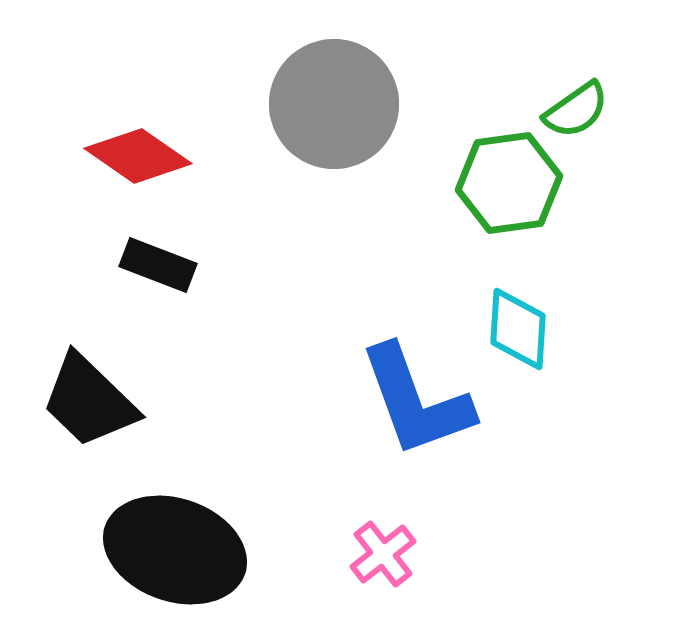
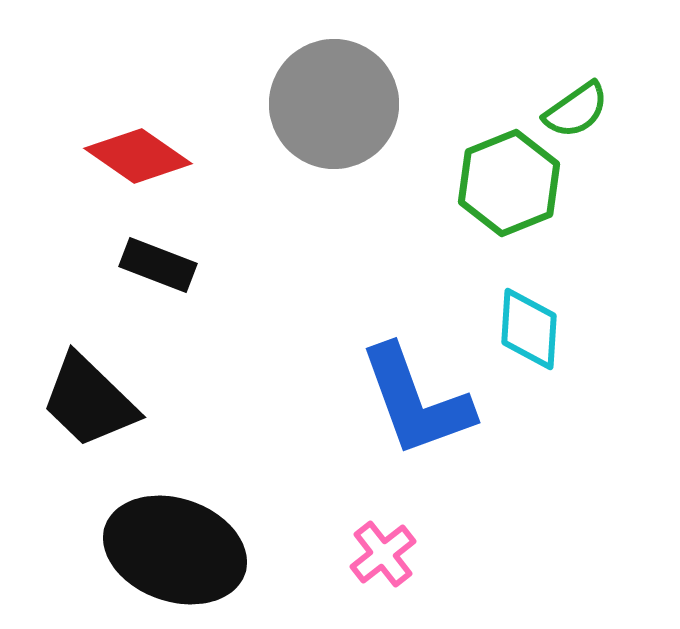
green hexagon: rotated 14 degrees counterclockwise
cyan diamond: moved 11 px right
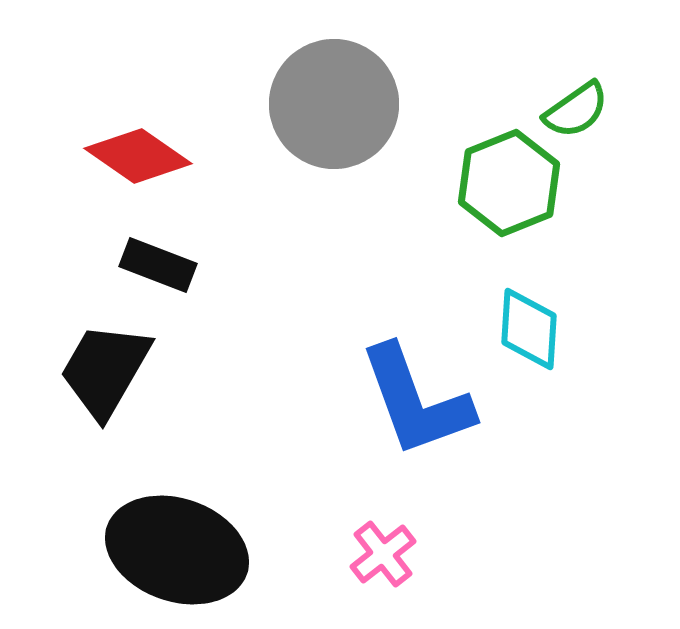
black trapezoid: moved 16 px right, 31 px up; rotated 76 degrees clockwise
black ellipse: moved 2 px right
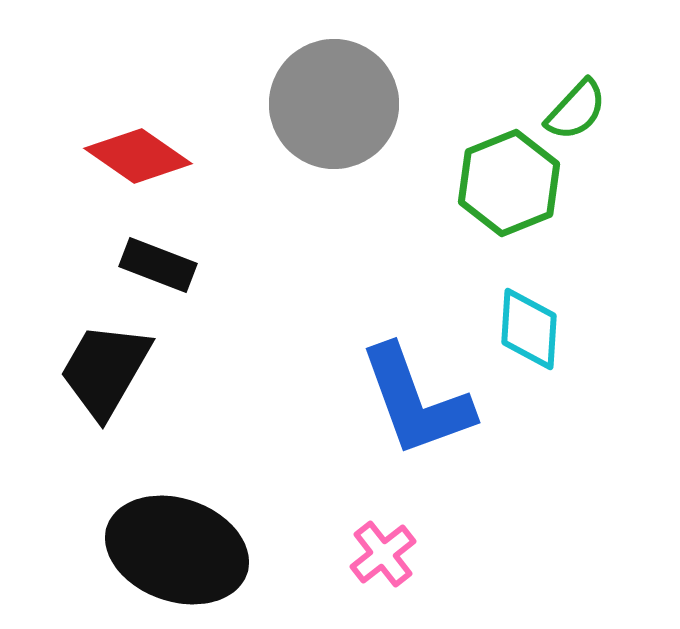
green semicircle: rotated 12 degrees counterclockwise
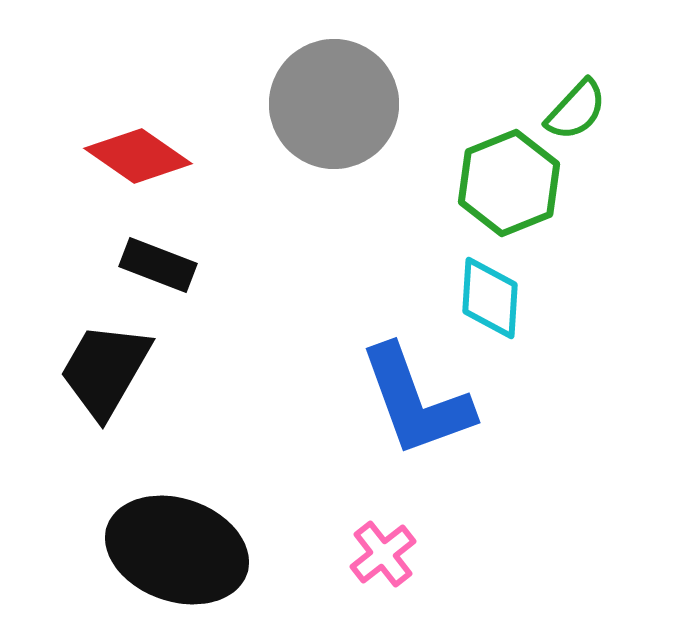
cyan diamond: moved 39 px left, 31 px up
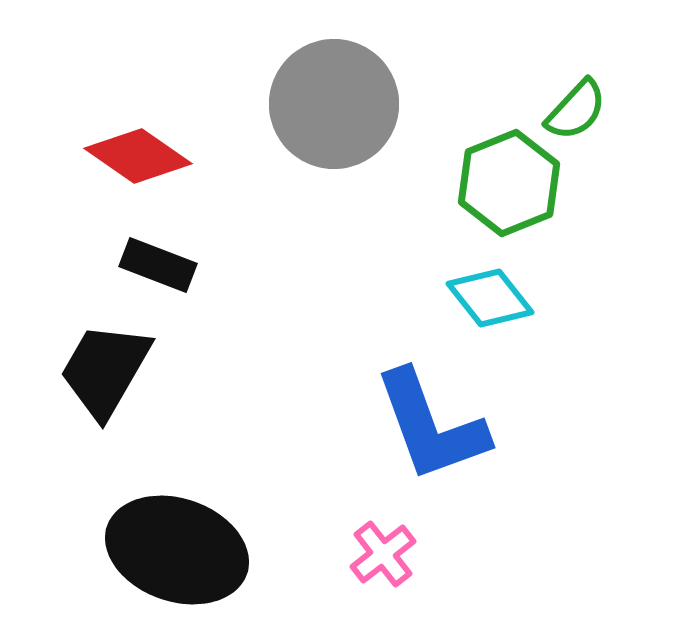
cyan diamond: rotated 42 degrees counterclockwise
blue L-shape: moved 15 px right, 25 px down
